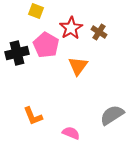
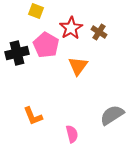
pink semicircle: moved 1 px right, 1 px down; rotated 54 degrees clockwise
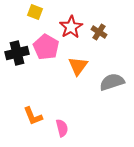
yellow square: moved 1 px left, 1 px down
red star: moved 1 px up
pink pentagon: moved 2 px down
gray semicircle: moved 33 px up; rotated 15 degrees clockwise
pink semicircle: moved 10 px left, 6 px up
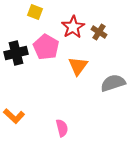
red star: moved 2 px right
black cross: moved 1 px left
gray semicircle: moved 1 px right, 1 px down
orange L-shape: moved 19 px left; rotated 25 degrees counterclockwise
